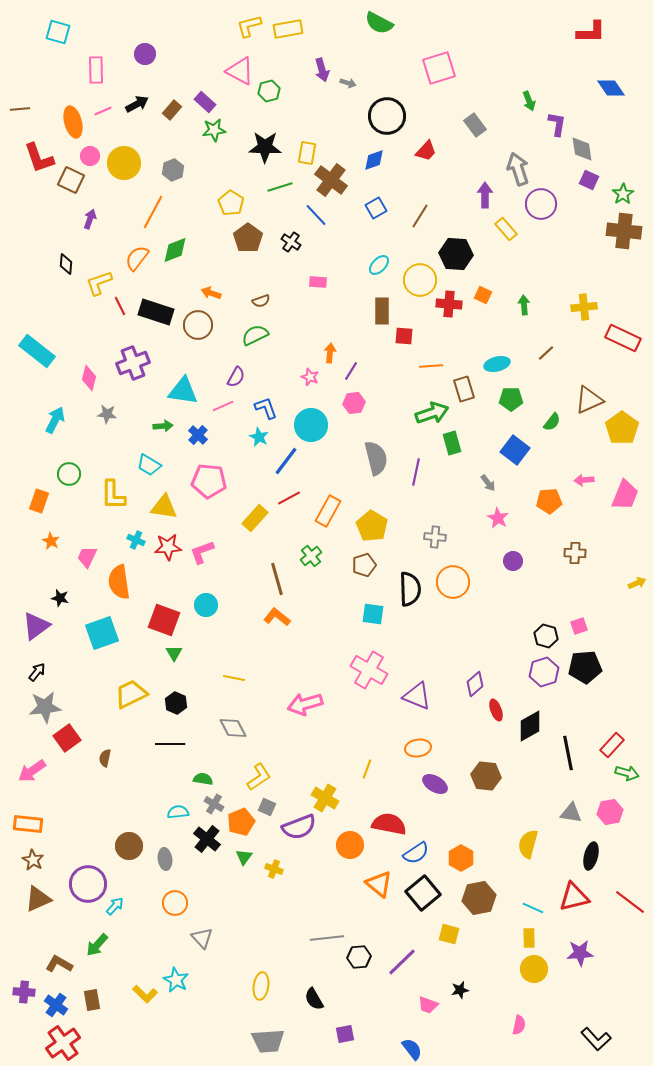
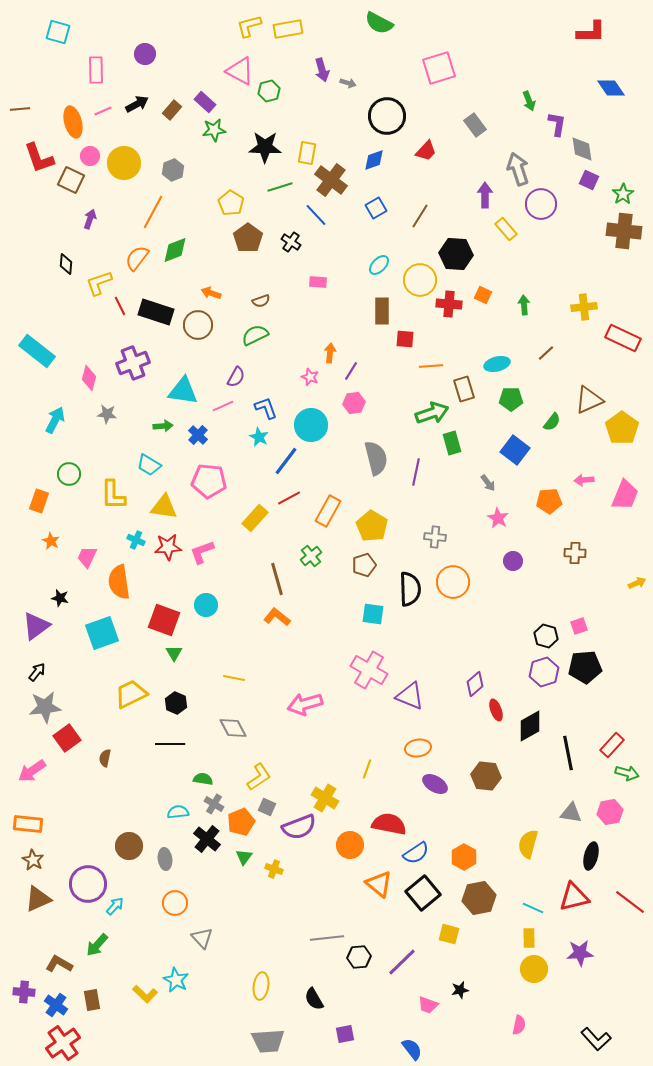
red square at (404, 336): moved 1 px right, 3 px down
purple triangle at (417, 696): moved 7 px left
orange hexagon at (461, 858): moved 3 px right, 1 px up
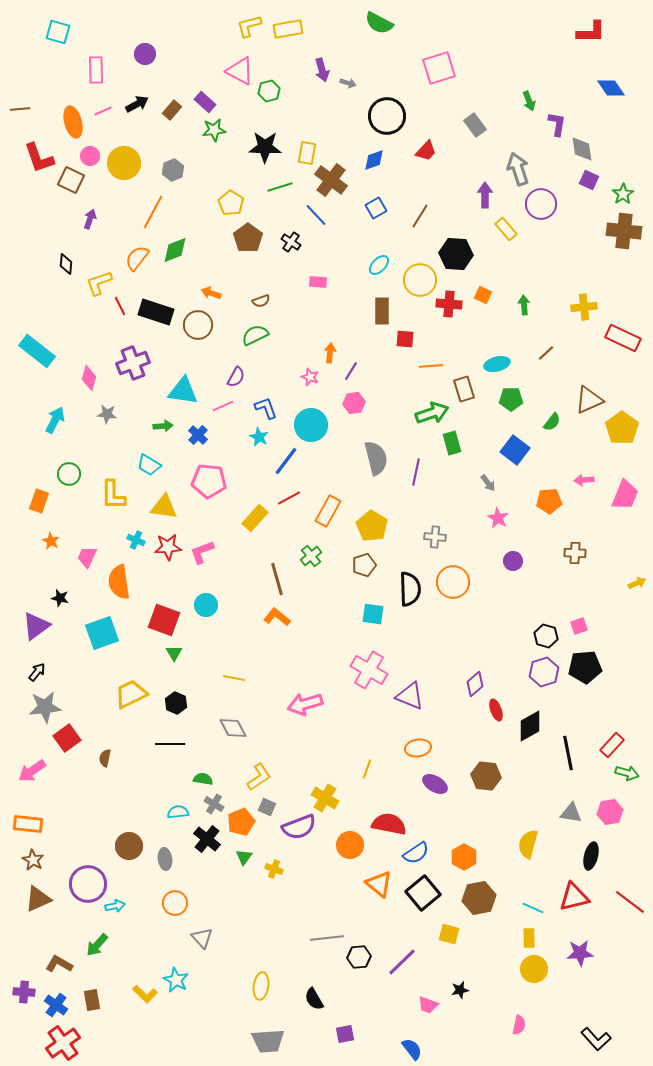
cyan arrow at (115, 906): rotated 36 degrees clockwise
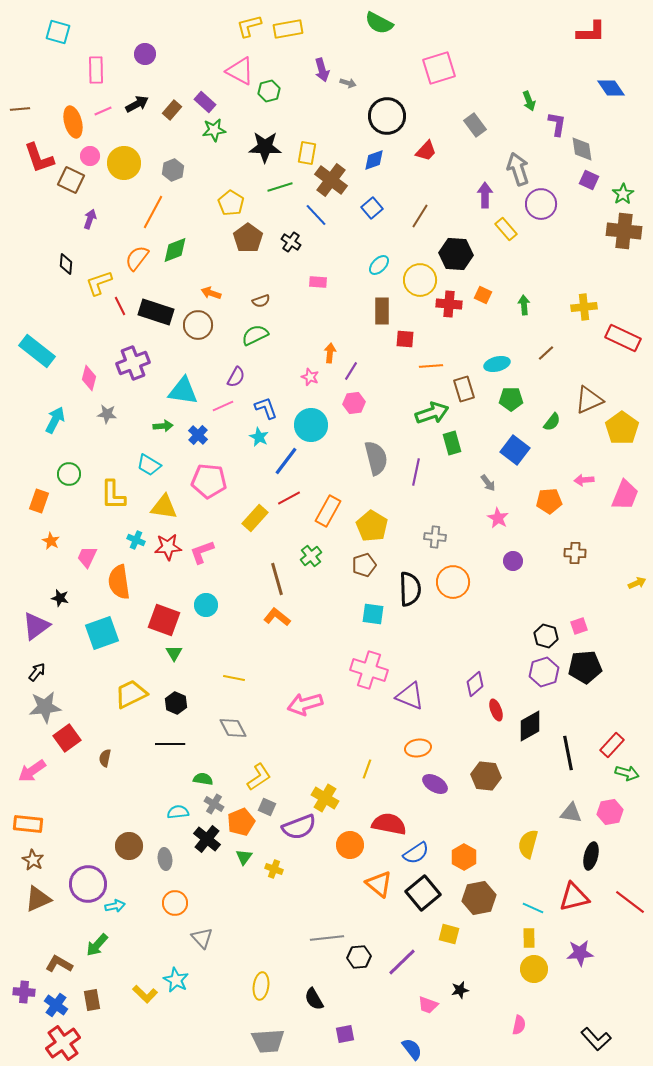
blue square at (376, 208): moved 4 px left; rotated 10 degrees counterclockwise
pink cross at (369, 670): rotated 12 degrees counterclockwise
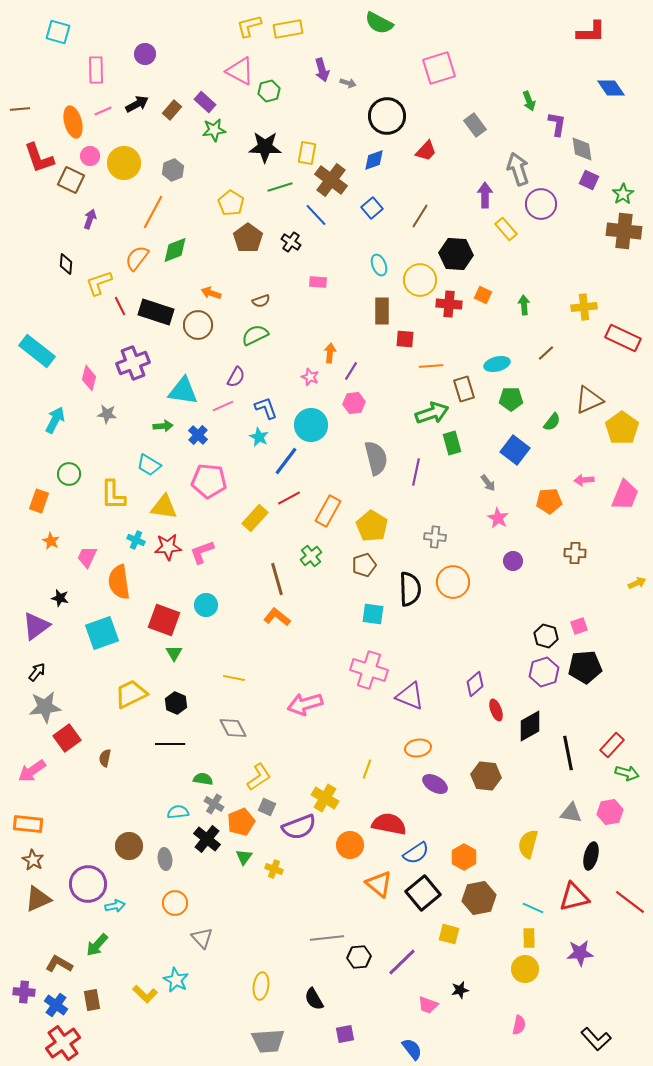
cyan ellipse at (379, 265): rotated 65 degrees counterclockwise
yellow circle at (534, 969): moved 9 px left
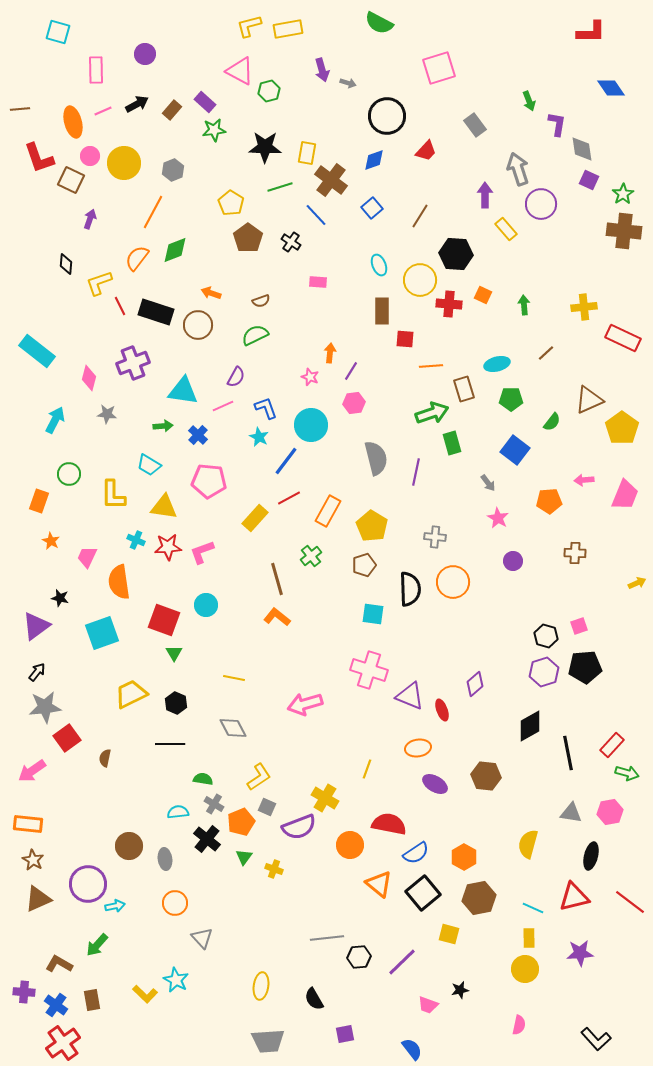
red ellipse at (496, 710): moved 54 px left
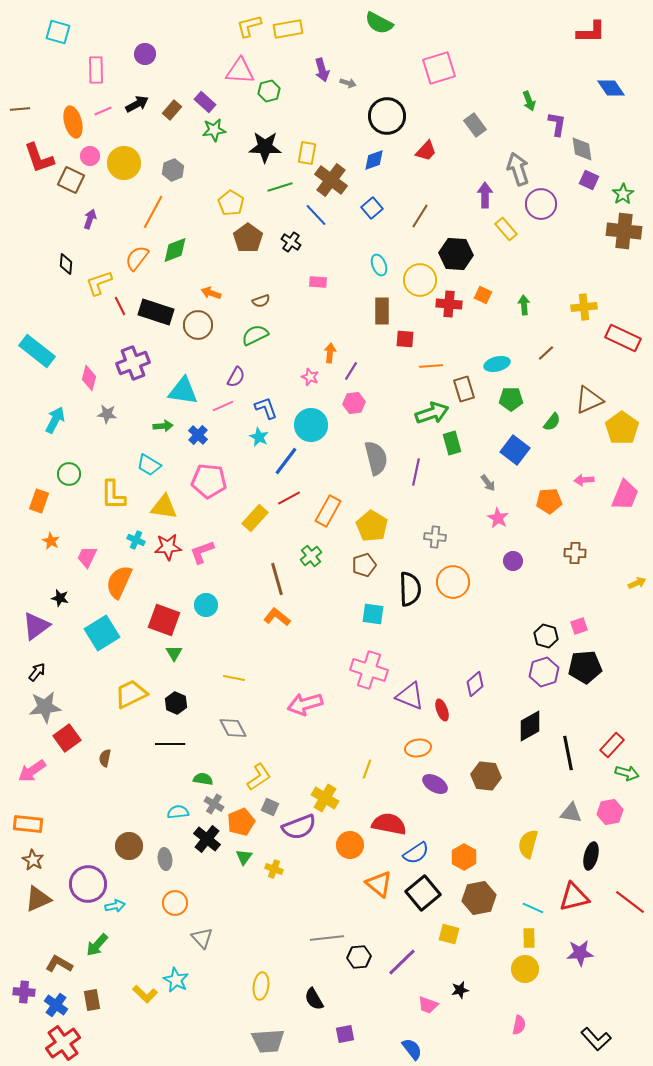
pink triangle at (240, 71): rotated 24 degrees counterclockwise
orange semicircle at (119, 582): rotated 32 degrees clockwise
cyan square at (102, 633): rotated 12 degrees counterclockwise
gray square at (267, 807): moved 3 px right
